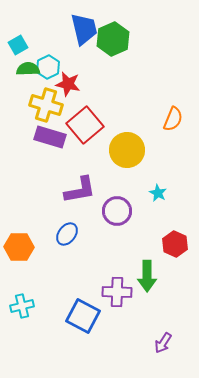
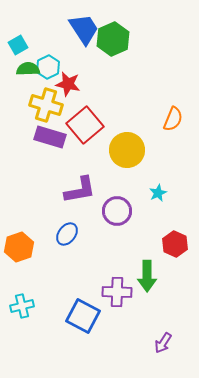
blue trapezoid: rotated 20 degrees counterclockwise
cyan star: rotated 18 degrees clockwise
orange hexagon: rotated 20 degrees counterclockwise
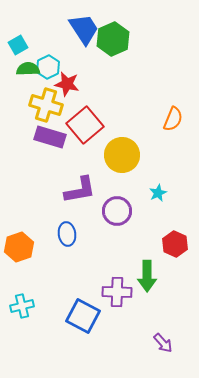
red star: moved 1 px left
yellow circle: moved 5 px left, 5 px down
blue ellipse: rotated 45 degrees counterclockwise
purple arrow: rotated 75 degrees counterclockwise
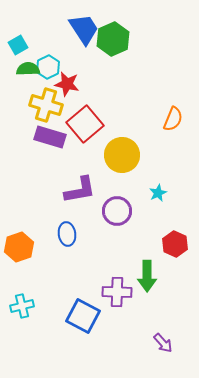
red square: moved 1 px up
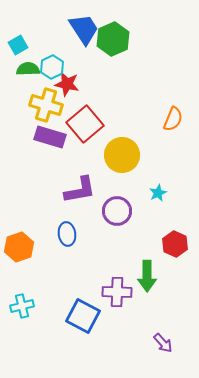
cyan hexagon: moved 4 px right
